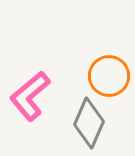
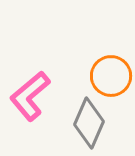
orange circle: moved 2 px right
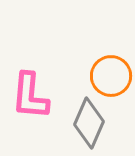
pink L-shape: rotated 45 degrees counterclockwise
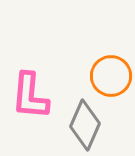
gray diamond: moved 4 px left, 2 px down
